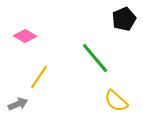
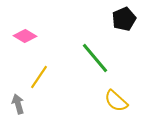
gray arrow: rotated 84 degrees counterclockwise
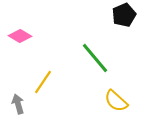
black pentagon: moved 4 px up
pink diamond: moved 5 px left
yellow line: moved 4 px right, 5 px down
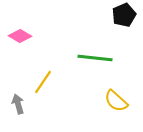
green line: rotated 44 degrees counterclockwise
